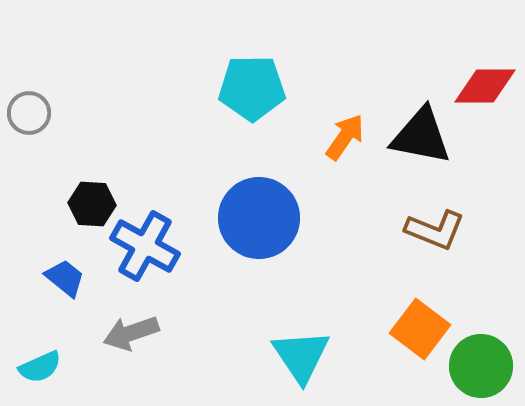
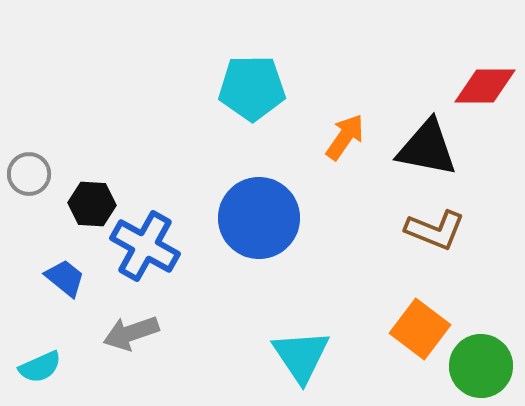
gray circle: moved 61 px down
black triangle: moved 6 px right, 12 px down
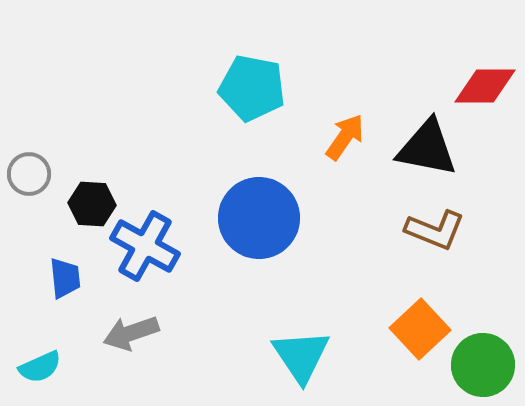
cyan pentagon: rotated 12 degrees clockwise
blue trapezoid: rotated 45 degrees clockwise
orange square: rotated 10 degrees clockwise
green circle: moved 2 px right, 1 px up
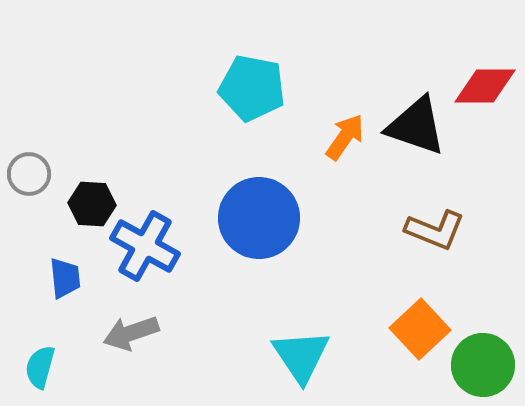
black triangle: moved 11 px left, 22 px up; rotated 8 degrees clockwise
cyan semicircle: rotated 129 degrees clockwise
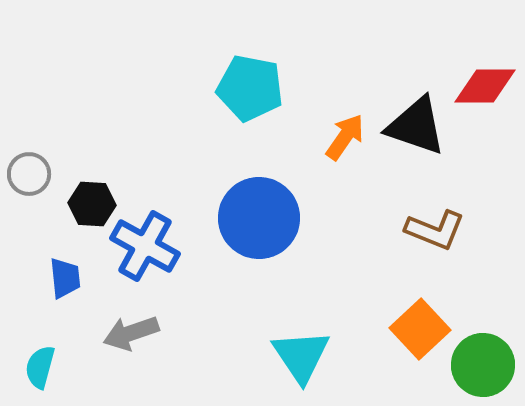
cyan pentagon: moved 2 px left
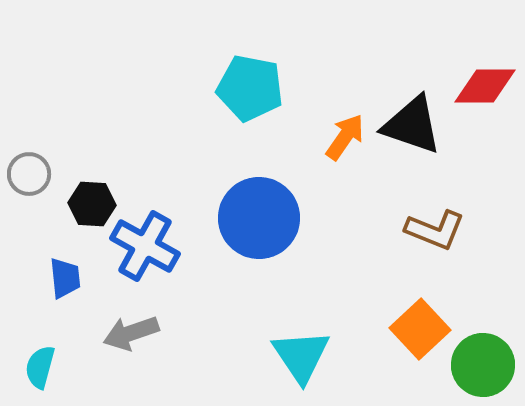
black triangle: moved 4 px left, 1 px up
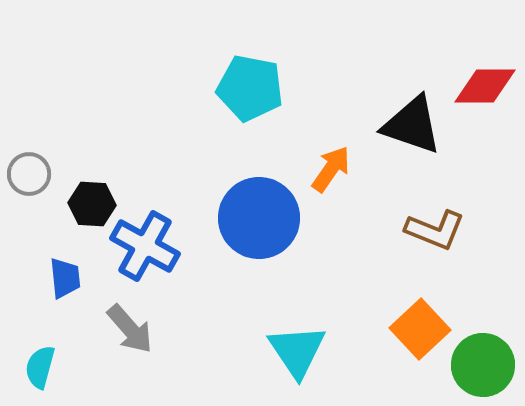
orange arrow: moved 14 px left, 32 px down
gray arrow: moved 1 px left, 4 px up; rotated 112 degrees counterclockwise
cyan triangle: moved 4 px left, 5 px up
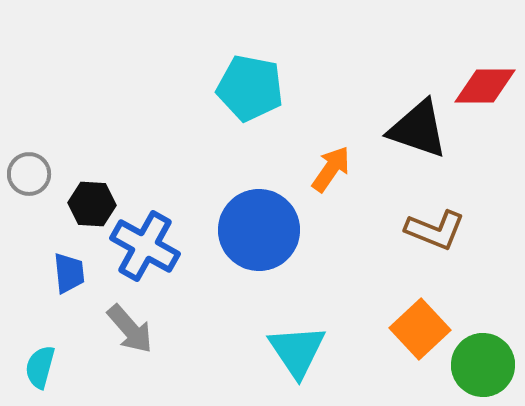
black triangle: moved 6 px right, 4 px down
blue circle: moved 12 px down
blue trapezoid: moved 4 px right, 5 px up
